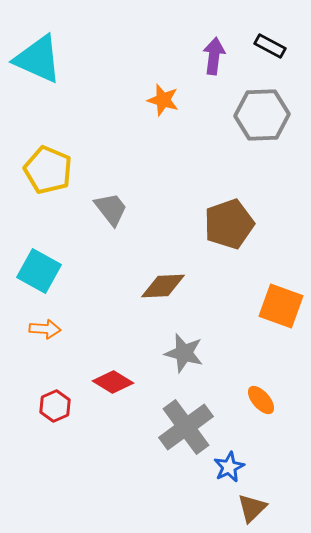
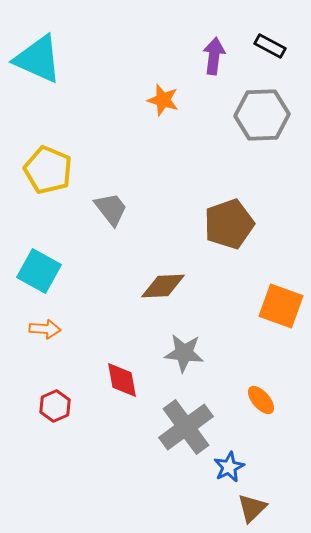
gray star: rotated 9 degrees counterclockwise
red diamond: moved 9 px right, 2 px up; rotated 48 degrees clockwise
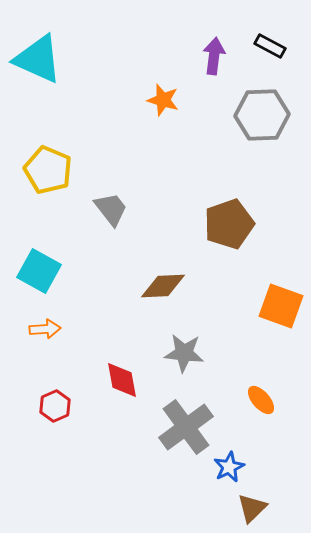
orange arrow: rotated 8 degrees counterclockwise
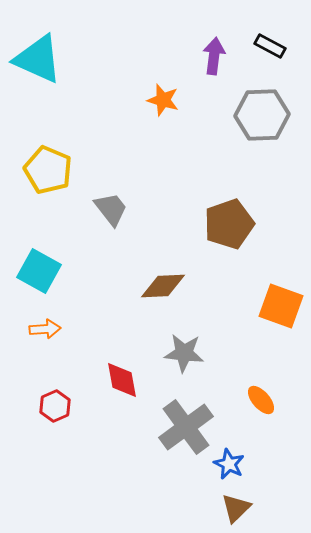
blue star: moved 3 px up; rotated 20 degrees counterclockwise
brown triangle: moved 16 px left
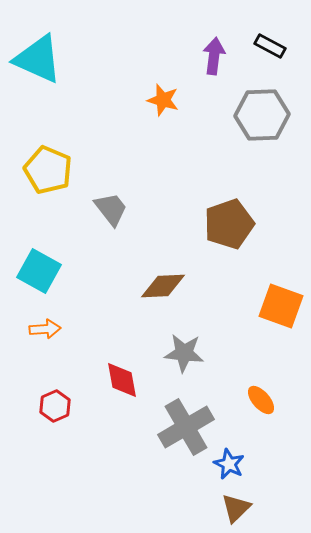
gray cross: rotated 6 degrees clockwise
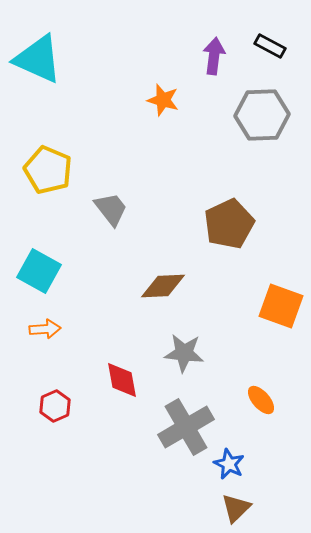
brown pentagon: rotated 6 degrees counterclockwise
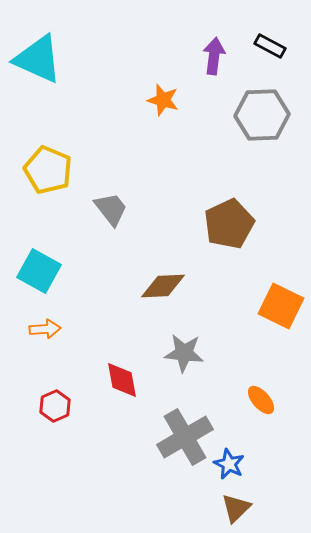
orange square: rotated 6 degrees clockwise
gray cross: moved 1 px left, 10 px down
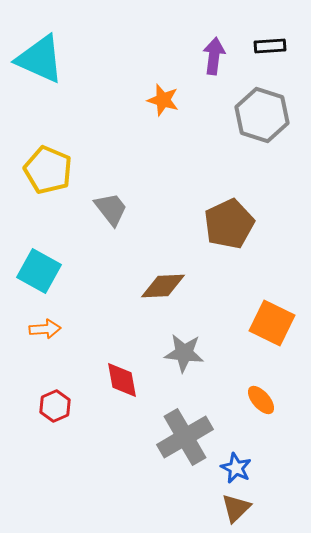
black rectangle: rotated 32 degrees counterclockwise
cyan triangle: moved 2 px right
gray hexagon: rotated 20 degrees clockwise
orange square: moved 9 px left, 17 px down
blue star: moved 7 px right, 4 px down
